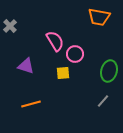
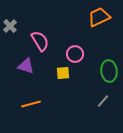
orange trapezoid: rotated 145 degrees clockwise
pink semicircle: moved 15 px left
green ellipse: rotated 20 degrees counterclockwise
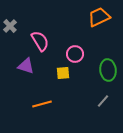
green ellipse: moved 1 px left, 1 px up
orange line: moved 11 px right
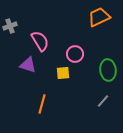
gray cross: rotated 24 degrees clockwise
purple triangle: moved 2 px right, 1 px up
orange line: rotated 60 degrees counterclockwise
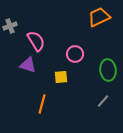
pink semicircle: moved 4 px left
yellow square: moved 2 px left, 4 px down
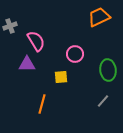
purple triangle: moved 1 px left, 1 px up; rotated 18 degrees counterclockwise
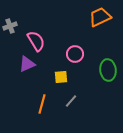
orange trapezoid: moved 1 px right
purple triangle: rotated 24 degrees counterclockwise
gray line: moved 32 px left
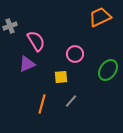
green ellipse: rotated 40 degrees clockwise
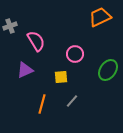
purple triangle: moved 2 px left, 6 px down
gray line: moved 1 px right
